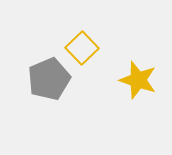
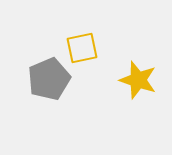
yellow square: rotated 32 degrees clockwise
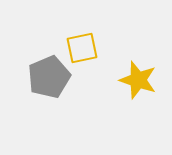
gray pentagon: moved 2 px up
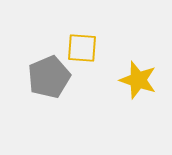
yellow square: rotated 16 degrees clockwise
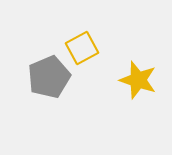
yellow square: rotated 32 degrees counterclockwise
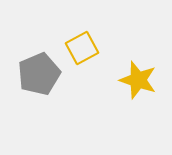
gray pentagon: moved 10 px left, 3 px up
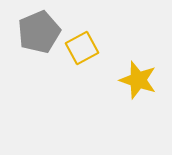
gray pentagon: moved 42 px up
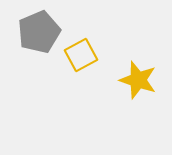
yellow square: moved 1 px left, 7 px down
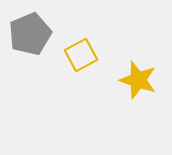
gray pentagon: moved 9 px left, 2 px down
